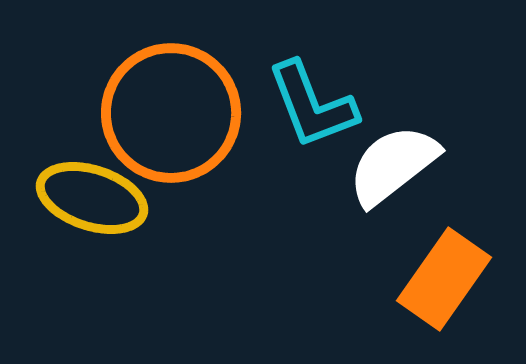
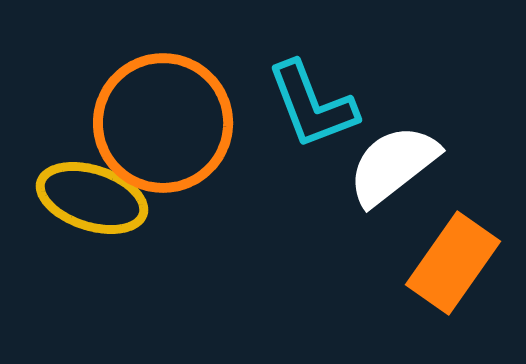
orange circle: moved 8 px left, 10 px down
orange rectangle: moved 9 px right, 16 px up
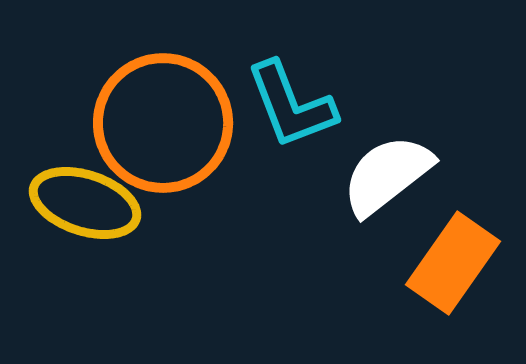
cyan L-shape: moved 21 px left
white semicircle: moved 6 px left, 10 px down
yellow ellipse: moved 7 px left, 5 px down
